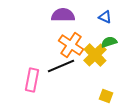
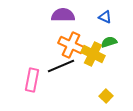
orange cross: rotated 10 degrees counterclockwise
yellow cross: moved 2 px left, 1 px up; rotated 20 degrees counterclockwise
yellow square: rotated 24 degrees clockwise
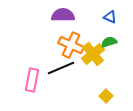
blue triangle: moved 5 px right
yellow cross: rotated 25 degrees clockwise
black line: moved 2 px down
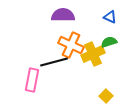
yellow cross: rotated 15 degrees clockwise
black line: moved 7 px left, 6 px up; rotated 8 degrees clockwise
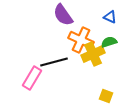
purple semicircle: rotated 125 degrees counterclockwise
orange cross: moved 10 px right, 5 px up
pink rectangle: moved 2 px up; rotated 20 degrees clockwise
yellow square: rotated 24 degrees counterclockwise
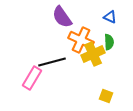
purple semicircle: moved 1 px left, 2 px down
green semicircle: rotated 105 degrees clockwise
black line: moved 2 px left
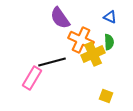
purple semicircle: moved 2 px left, 1 px down
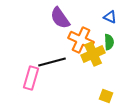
pink rectangle: moved 1 px left; rotated 15 degrees counterclockwise
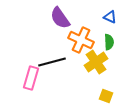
yellow cross: moved 3 px right, 8 px down; rotated 10 degrees counterclockwise
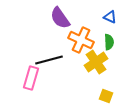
black line: moved 3 px left, 2 px up
